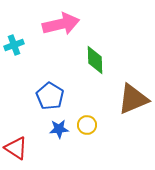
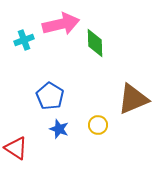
cyan cross: moved 10 px right, 5 px up
green diamond: moved 17 px up
yellow circle: moved 11 px right
blue star: rotated 24 degrees clockwise
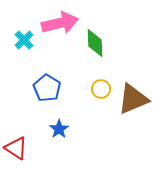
pink arrow: moved 1 px left, 1 px up
cyan cross: rotated 24 degrees counterclockwise
blue pentagon: moved 3 px left, 8 px up
yellow circle: moved 3 px right, 36 px up
blue star: rotated 18 degrees clockwise
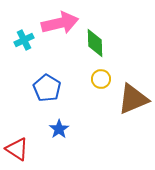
cyan cross: rotated 18 degrees clockwise
yellow circle: moved 10 px up
red triangle: moved 1 px right, 1 px down
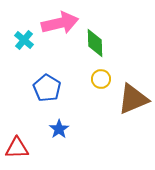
cyan cross: rotated 24 degrees counterclockwise
red triangle: moved 1 px up; rotated 35 degrees counterclockwise
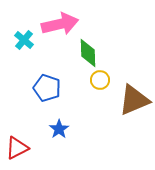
pink arrow: moved 1 px down
green diamond: moved 7 px left, 10 px down
yellow circle: moved 1 px left, 1 px down
blue pentagon: rotated 12 degrees counterclockwise
brown triangle: moved 1 px right, 1 px down
red triangle: rotated 25 degrees counterclockwise
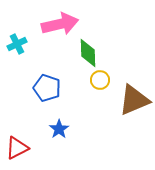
cyan cross: moved 7 px left, 4 px down; rotated 24 degrees clockwise
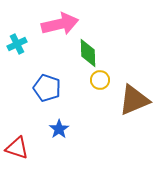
red triangle: rotated 45 degrees clockwise
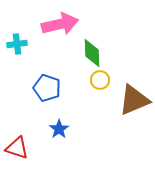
cyan cross: rotated 18 degrees clockwise
green diamond: moved 4 px right
